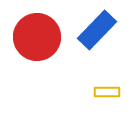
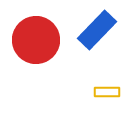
red circle: moved 1 px left, 3 px down
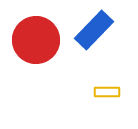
blue rectangle: moved 3 px left
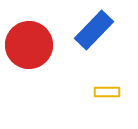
red circle: moved 7 px left, 5 px down
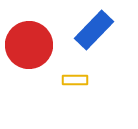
yellow rectangle: moved 32 px left, 12 px up
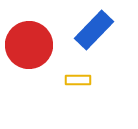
yellow rectangle: moved 3 px right
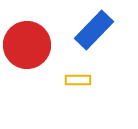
red circle: moved 2 px left
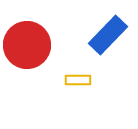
blue rectangle: moved 14 px right, 5 px down
